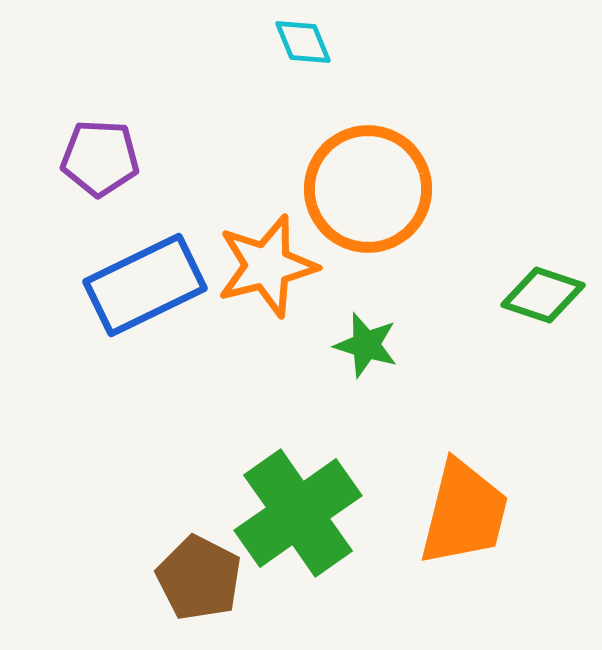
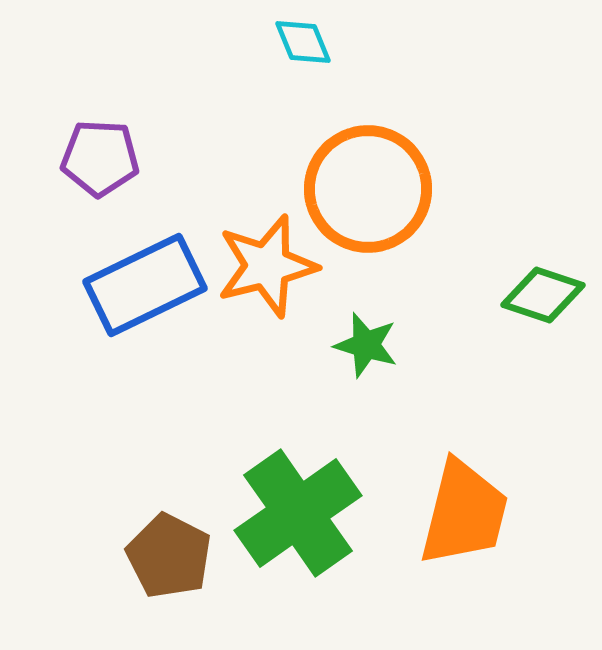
brown pentagon: moved 30 px left, 22 px up
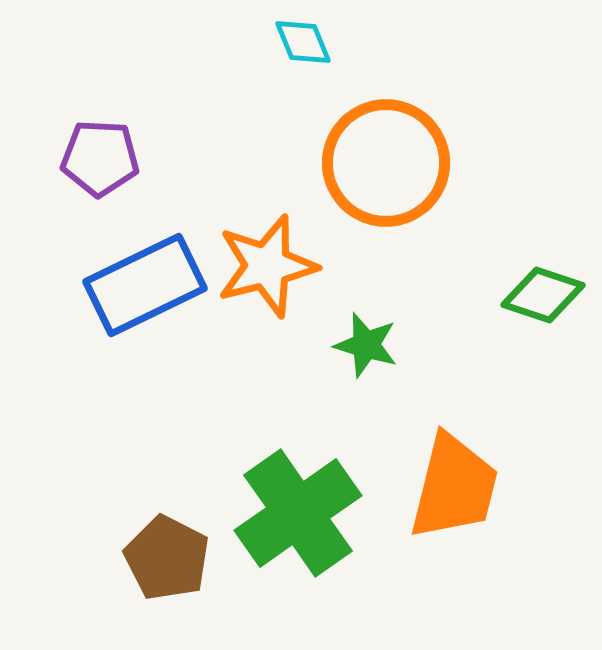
orange circle: moved 18 px right, 26 px up
orange trapezoid: moved 10 px left, 26 px up
brown pentagon: moved 2 px left, 2 px down
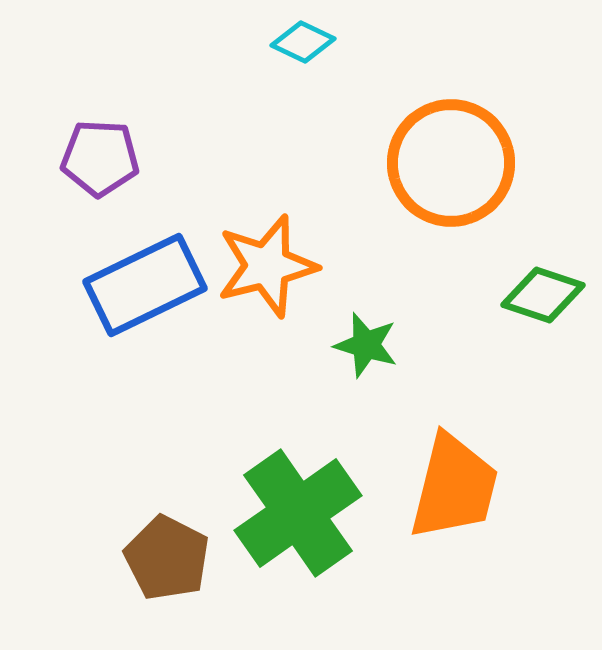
cyan diamond: rotated 42 degrees counterclockwise
orange circle: moved 65 px right
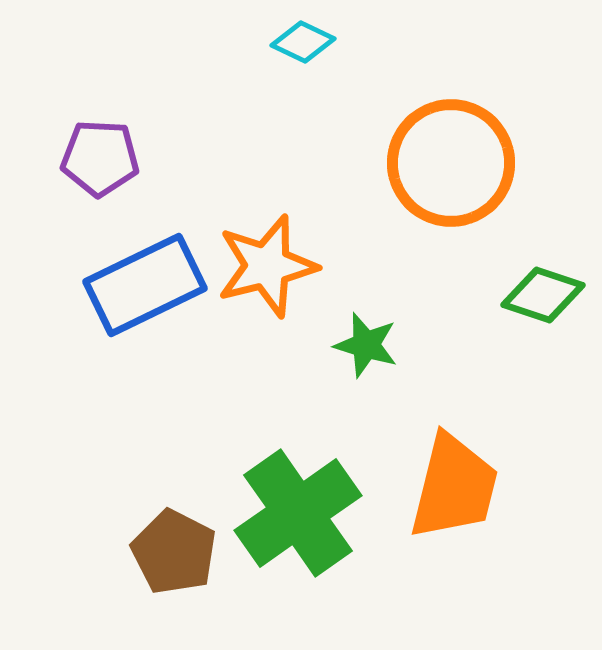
brown pentagon: moved 7 px right, 6 px up
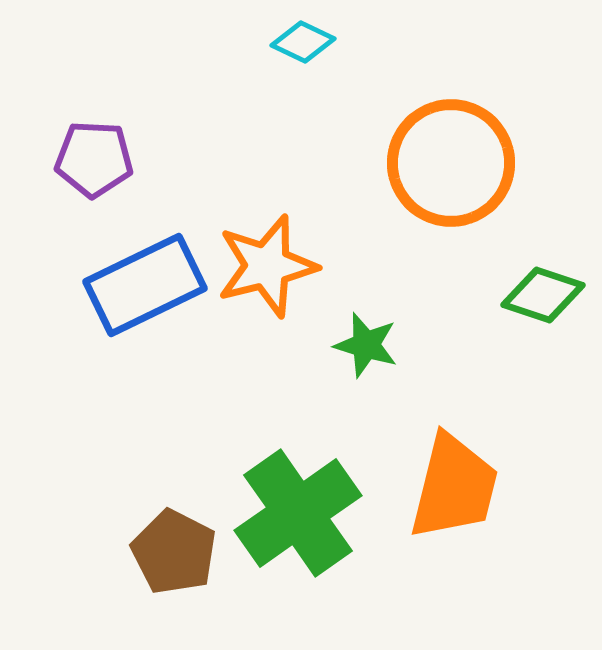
purple pentagon: moved 6 px left, 1 px down
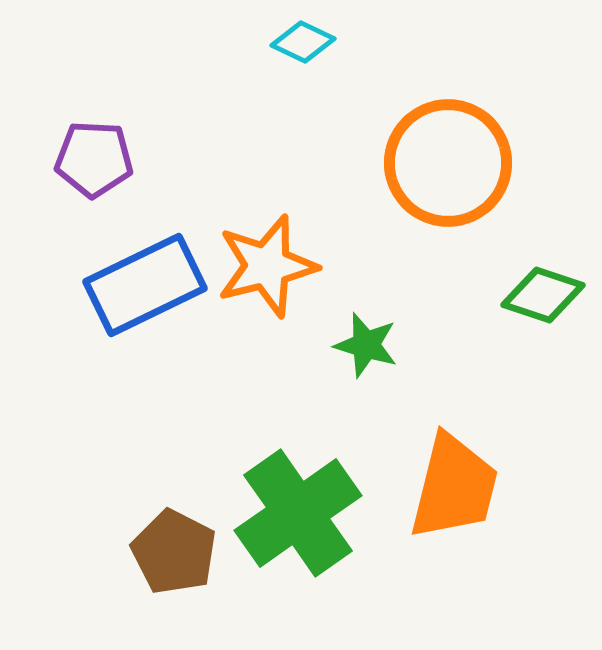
orange circle: moved 3 px left
